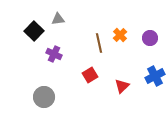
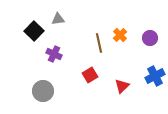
gray circle: moved 1 px left, 6 px up
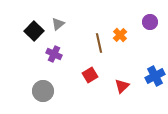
gray triangle: moved 5 px down; rotated 32 degrees counterclockwise
purple circle: moved 16 px up
